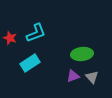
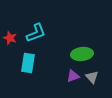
cyan rectangle: moved 2 px left; rotated 48 degrees counterclockwise
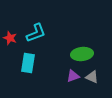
gray triangle: rotated 24 degrees counterclockwise
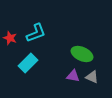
green ellipse: rotated 30 degrees clockwise
cyan rectangle: rotated 36 degrees clockwise
purple triangle: rotated 32 degrees clockwise
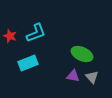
red star: moved 2 px up
cyan rectangle: rotated 24 degrees clockwise
gray triangle: rotated 24 degrees clockwise
